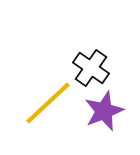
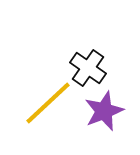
black cross: moved 3 px left
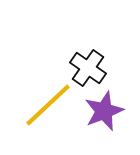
yellow line: moved 2 px down
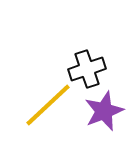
black cross: moved 1 px left, 1 px down; rotated 36 degrees clockwise
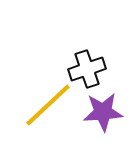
purple star: moved 1 px left, 1 px down; rotated 18 degrees clockwise
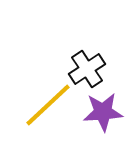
black cross: rotated 15 degrees counterclockwise
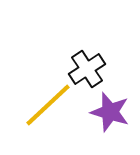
purple star: moved 7 px right; rotated 21 degrees clockwise
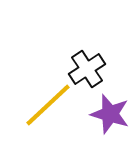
purple star: moved 2 px down
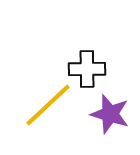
black cross: rotated 33 degrees clockwise
